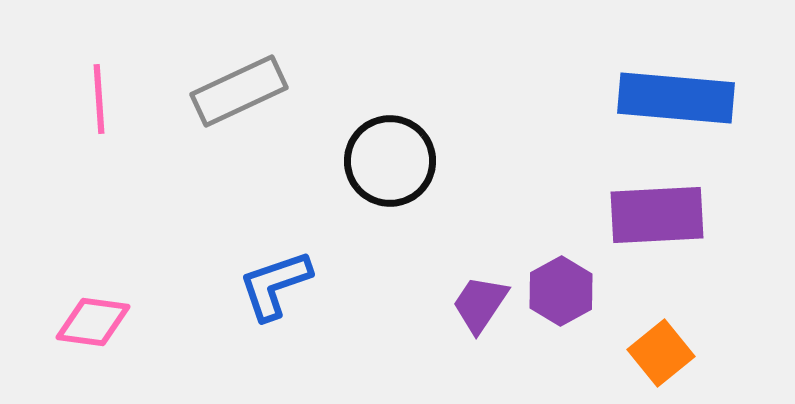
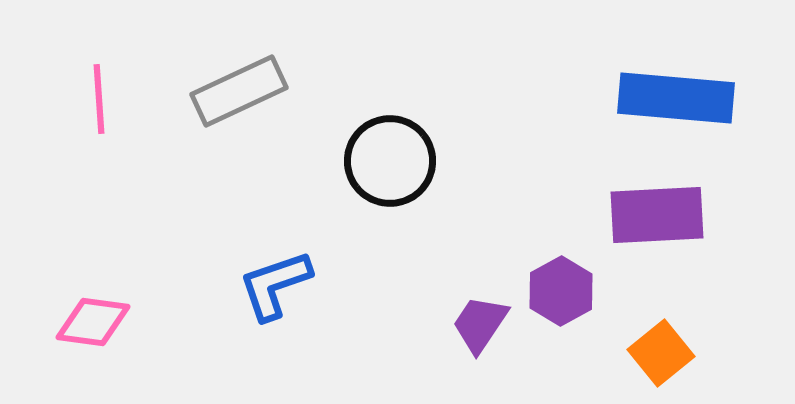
purple trapezoid: moved 20 px down
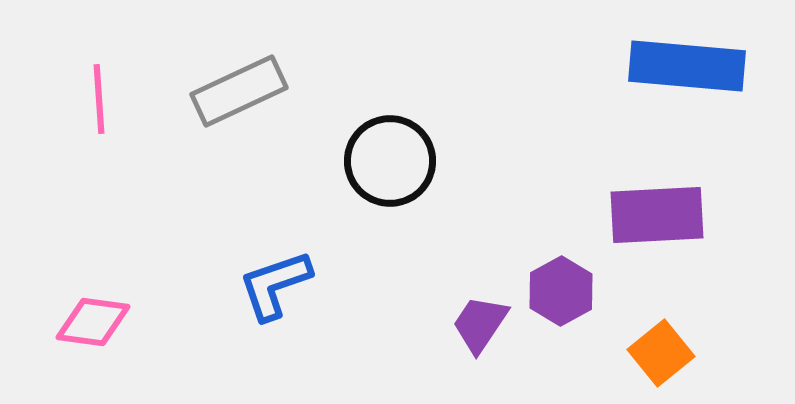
blue rectangle: moved 11 px right, 32 px up
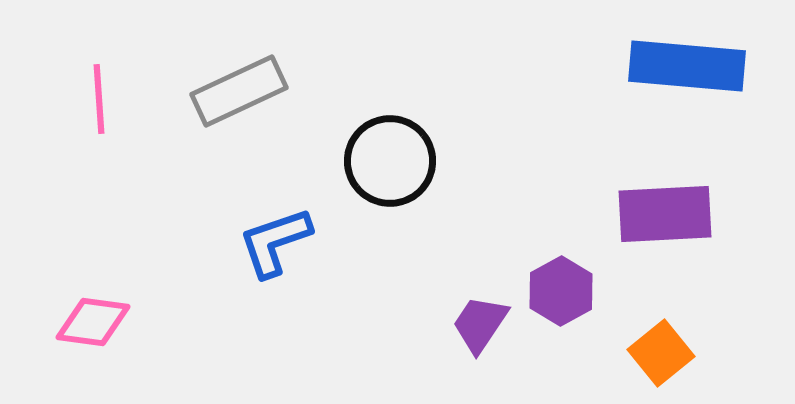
purple rectangle: moved 8 px right, 1 px up
blue L-shape: moved 43 px up
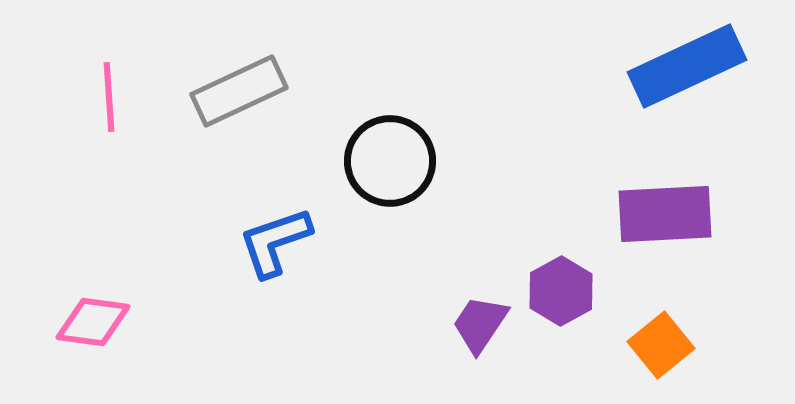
blue rectangle: rotated 30 degrees counterclockwise
pink line: moved 10 px right, 2 px up
orange square: moved 8 px up
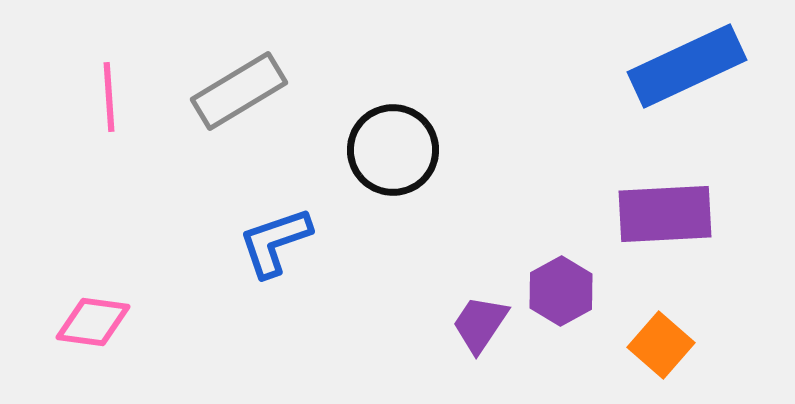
gray rectangle: rotated 6 degrees counterclockwise
black circle: moved 3 px right, 11 px up
orange square: rotated 10 degrees counterclockwise
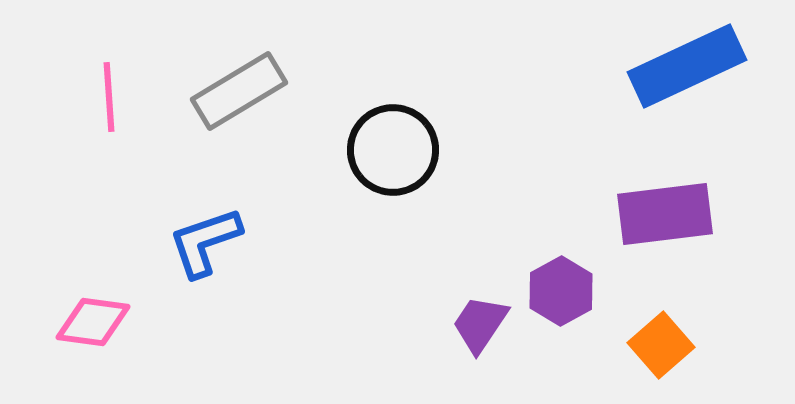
purple rectangle: rotated 4 degrees counterclockwise
blue L-shape: moved 70 px left
orange square: rotated 8 degrees clockwise
